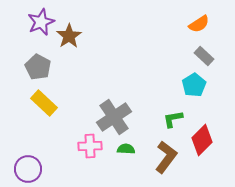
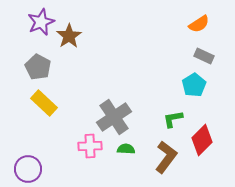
gray rectangle: rotated 18 degrees counterclockwise
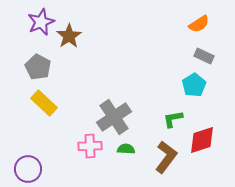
red diamond: rotated 28 degrees clockwise
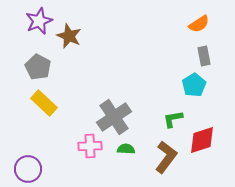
purple star: moved 2 px left, 1 px up
brown star: rotated 15 degrees counterclockwise
gray rectangle: rotated 54 degrees clockwise
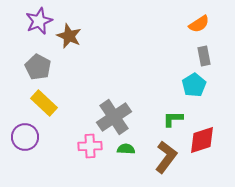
green L-shape: rotated 10 degrees clockwise
purple circle: moved 3 px left, 32 px up
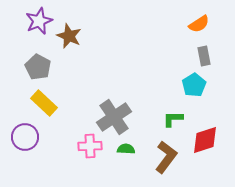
red diamond: moved 3 px right
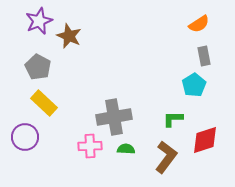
gray cross: rotated 24 degrees clockwise
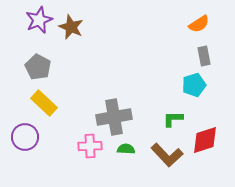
purple star: moved 1 px up
brown star: moved 2 px right, 9 px up
cyan pentagon: rotated 15 degrees clockwise
brown L-shape: moved 1 px right, 2 px up; rotated 100 degrees clockwise
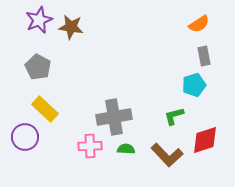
brown star: rotated 15 degrees counterclockwise
yellow rectangle: moved 1 px right, 6 px down
green L-shape: moved 1 px right, 3 px up; rotated 15 degrees counterclockwise
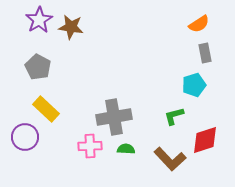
purple star: rotated 8 degrees counterclockwise
gray rectangle: moved 1 px right, 3 px up
yellow rectangle: moved 1 px right
brown L-shape: moved 3 px right, 4 px down
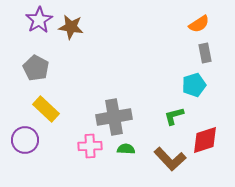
gray pentagon: moved 2 px left, 1 px down
purple circle: moved 3 px down
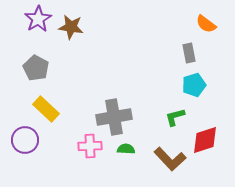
purple star: moved 1 px left, 1 px up
orange semicircle: moved 7 px right; rotated 70 degrees clockwise
gray rectangle: moved 16 px left
green L-shape: moved 1 px right, 1 px down
